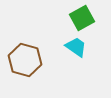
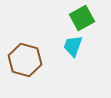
cyan trapezoid: moved 3 px left, 1 px up; rotated 105 degrees counterclockwise
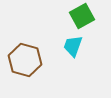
green square: moved 2 px up
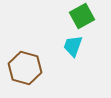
brown hexagon: moved 8 px down
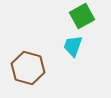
brown hexagon: moved 3 px right
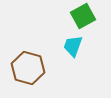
green square: moved 1 px right
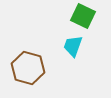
green square: rotated 35 degrees counterclockwise
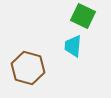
cyan trapezoid: rotated 15 degrees counterclockwise
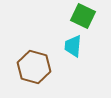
brown hexagon: moved 6 px right, 1 px up
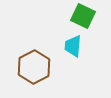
brown hexagon: rotated 16 degrees clockwise
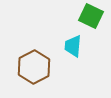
green square: moved 8 px right
